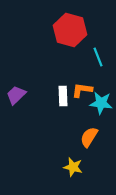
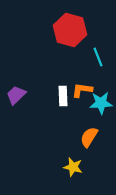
cyan star: rotated 10 degrees counterclockwise
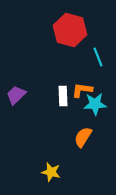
cyan star: moved 6 px left, 1 px down
orange semicircle: moved 6 px left
yellow star: moved 22 px left, 5 px down
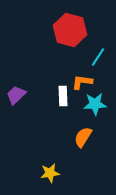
cyan line: rotated 54 degrees clockwise
orange L-shape: moved 8 px up
yellow star: moved 1 px left, 1 px down; rotated 24 degrees counterclockwise
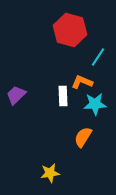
orange L-shape: rotated 15 degrees clockwise
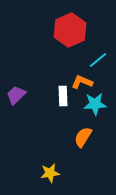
red hexagon: rotated 20 degrees clockwise
cyan line: moved 3 px down; rotated 18 degrees clockwise
